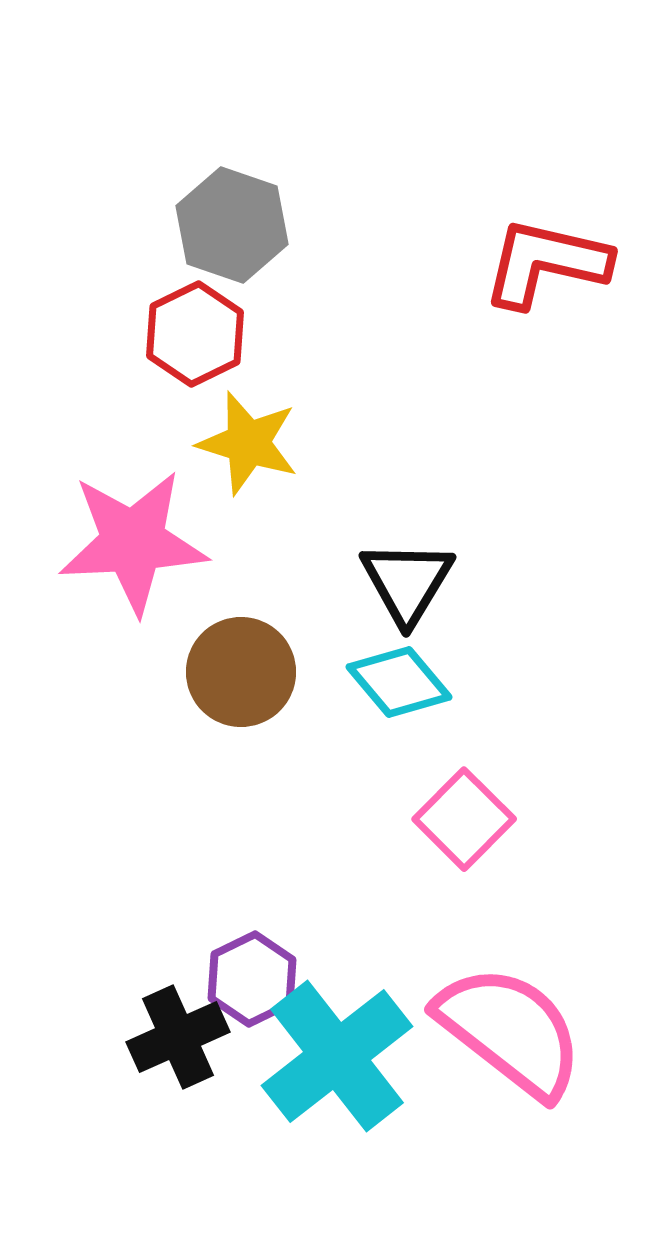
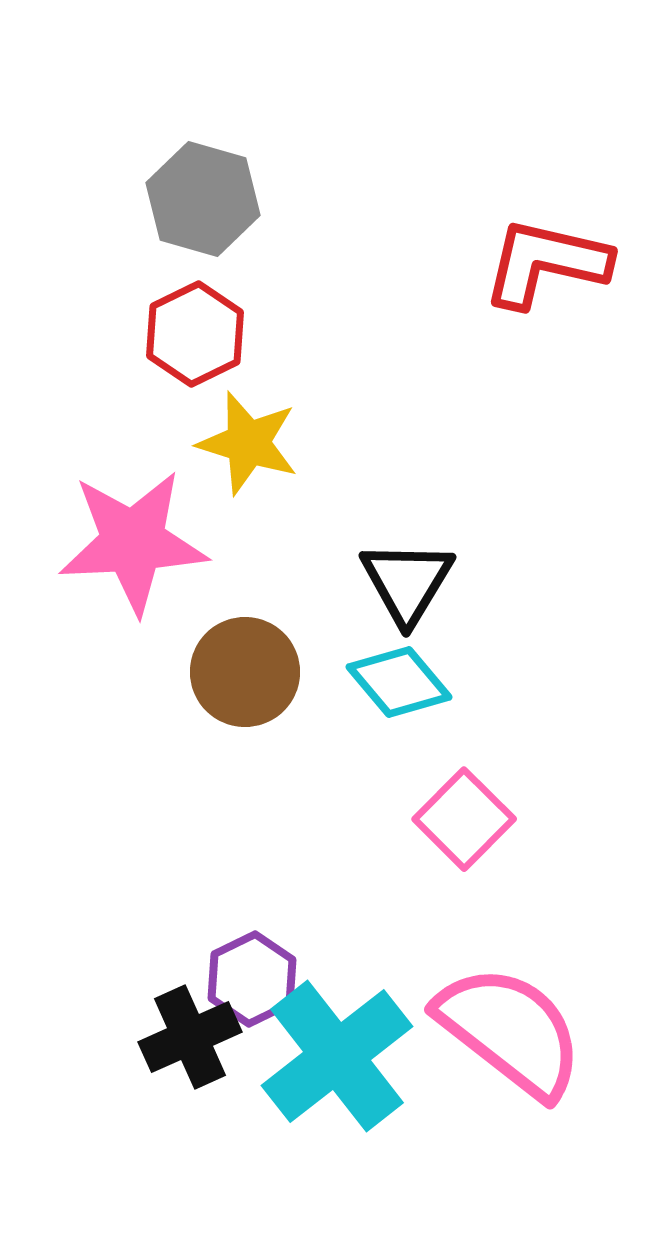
gray hexagon: moved 29 px left, 26 px up; rotated 3 degrees counterclockwise
brown circle: moved 4 px right
black cross: moved 12 px right
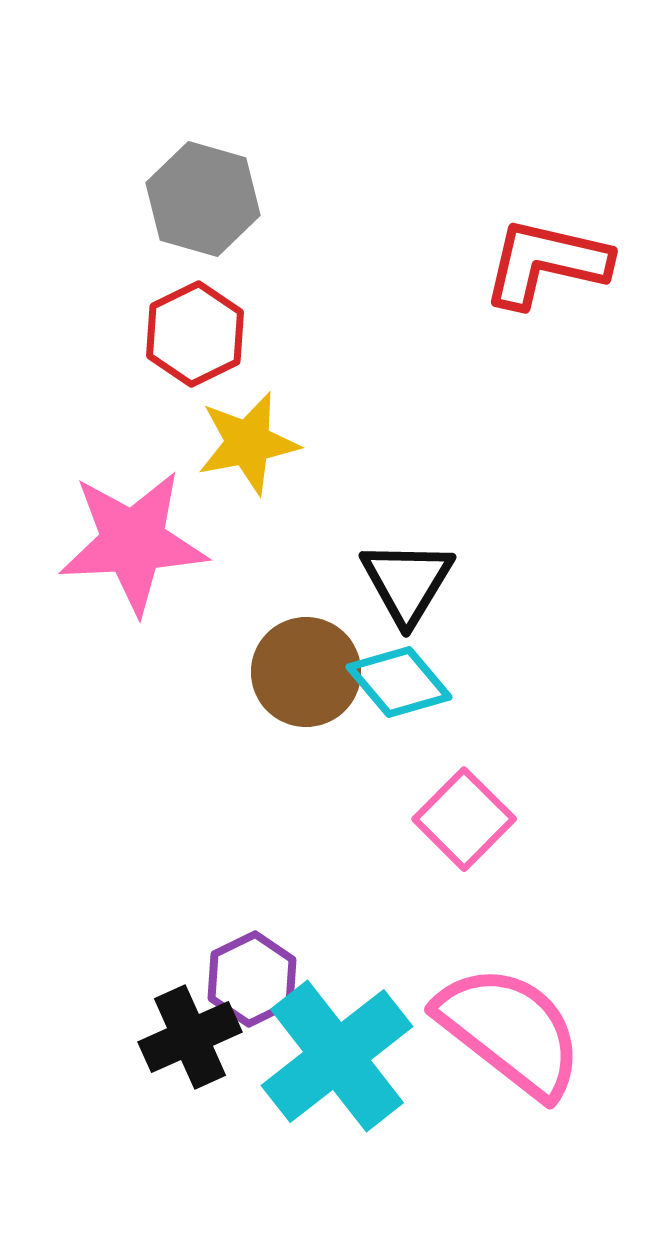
yellow star: rotated 28 degrees counterclockwise
brown circle: moved 61 px right
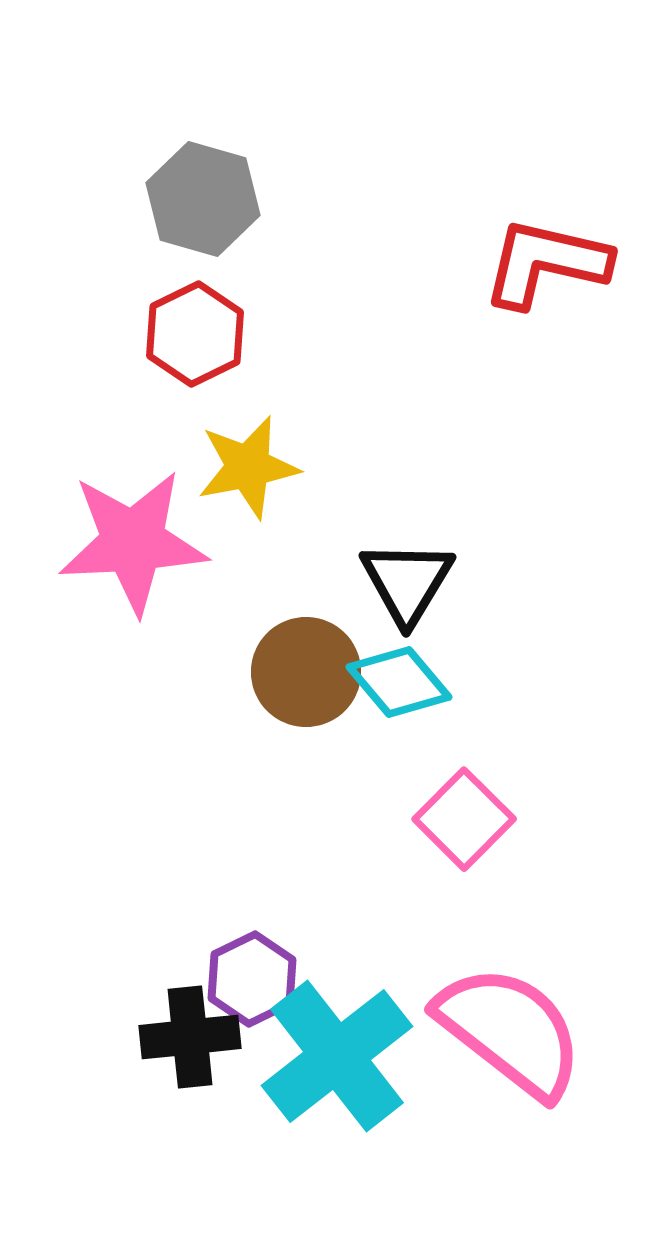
yellow star: moved 24 px down
black cross: rotated 18 degrees clockwise
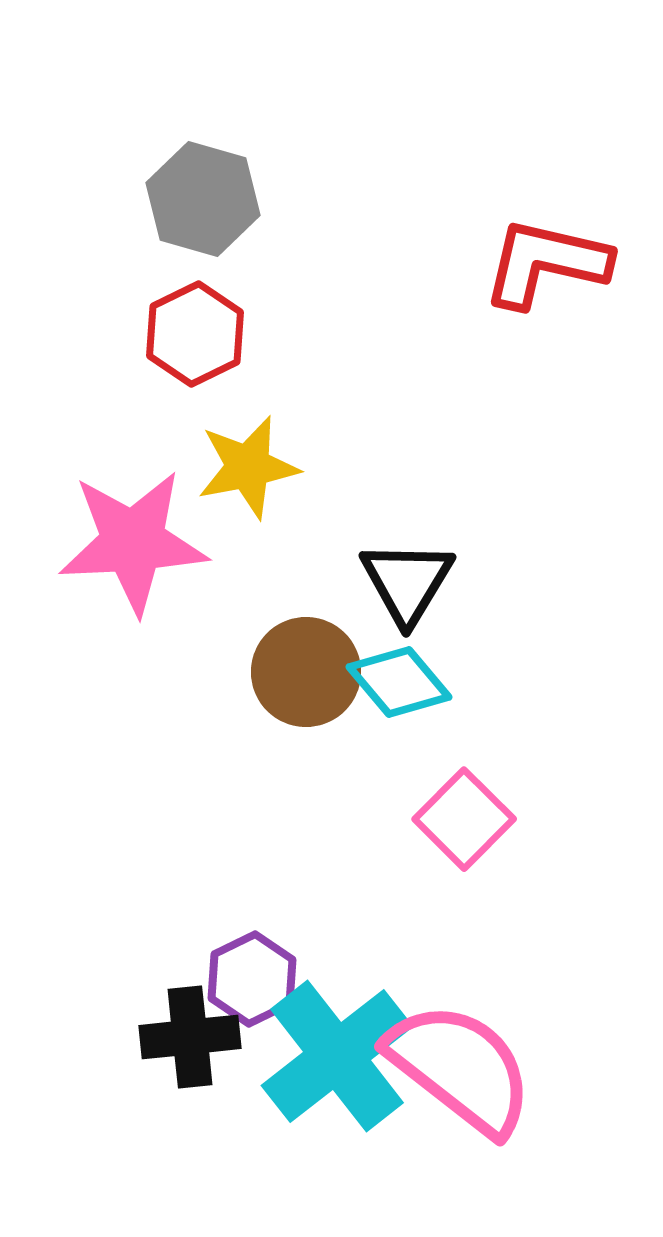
pink semicircle: moved 50 px left, 37 px down
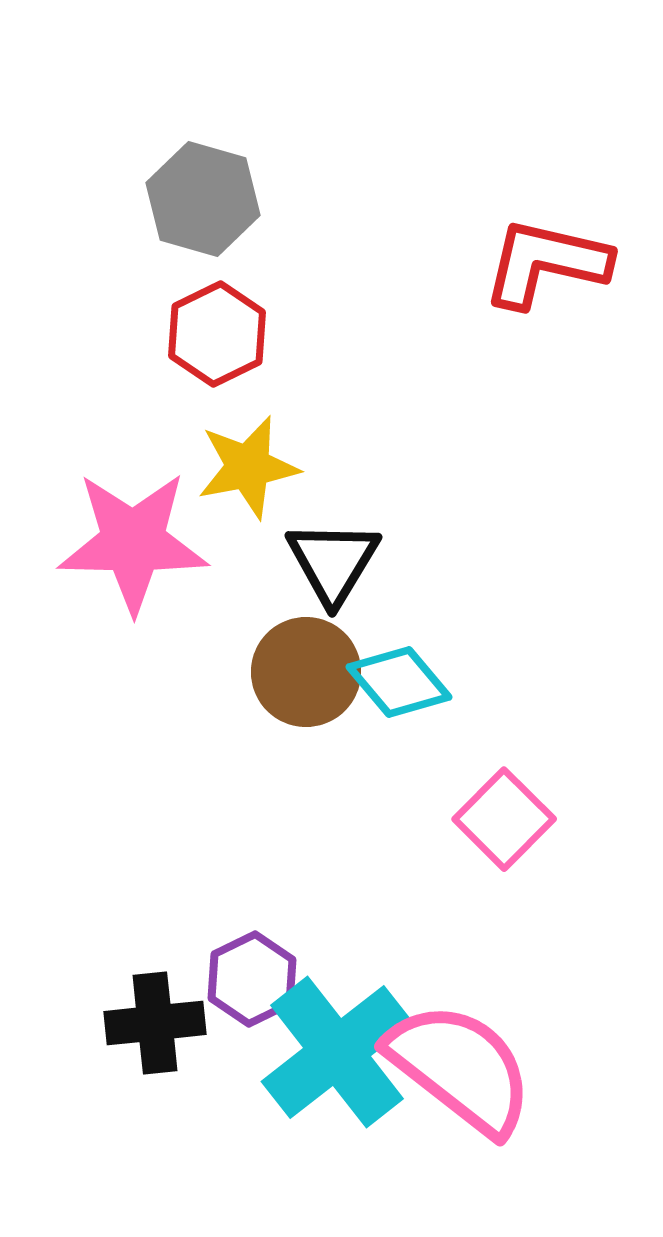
red hexagon: moved 22 px right
pink star: rotated 4 degrees clockwise
black triangle: moved 74 px left, 20 px up
pink square: moved 40 px right
black cross: moved 35 px left, 14 px up
cyan cross: moved 4 px up
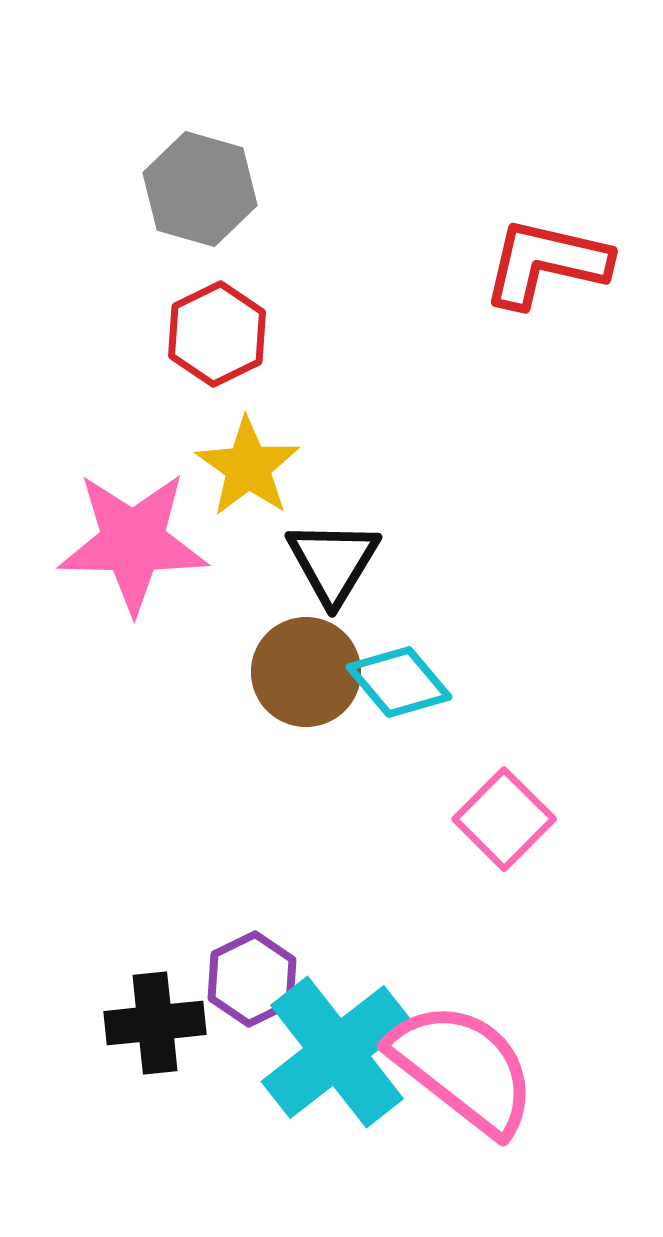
gray hexagon: moved 3 px left, 10 px up
yellow star: rotated 26 degrees counterclockwise
pink semicircle: moved 3 px right
